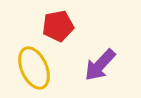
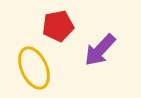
purple arrow: moved 15 px up
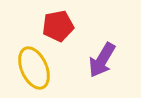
purple arrow: moved 2 px right, 10 px down; rotated 12 degrees counterclockwise
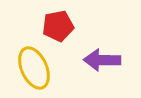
purple arrow: rotated 60 degrees clockwise
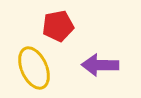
purple arrow: moved 2 px left, 5 px down
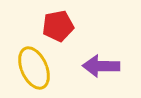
purple arrow: moved 1 px right, 1 px down
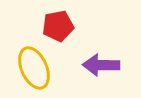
purple arrow: moved 1 px up
